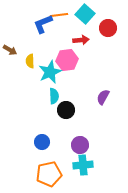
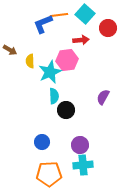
orange pentagon: rotated 10 degrees clockwise
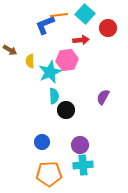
blue L-shape: moved 2 px right, 1 px down
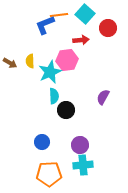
brown arrow: moved 13 px down
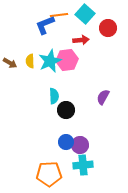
cyan star: moved 11 px up
blue circle: moved 24 px right
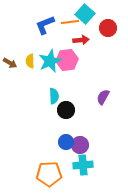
orange line: moved 11 px right, 7 px down
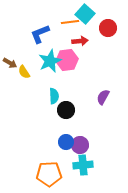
blue L-shape: moved 5 px left, 9 px down
red arrow: moved 1 px left, 1 px down
yellow semicircle: moved 6 px left, 11 px down; rotated 32 degrees counterclockwise
